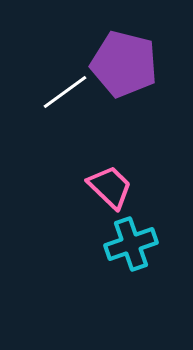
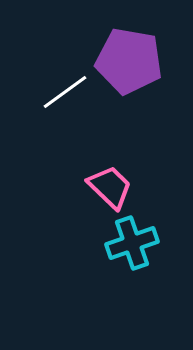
purple pentagon: moved 5 px right, 3 px up; rotated 4 degrees counterclockwise
cyan cross: moved 1 px right, 1 px up
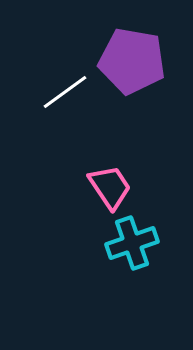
purple pentagon: moved 3 px right
pink trapezoid: rotated 12 degrees clockwise
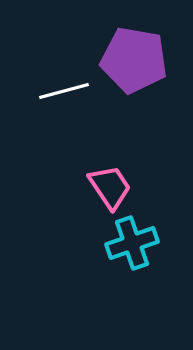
purple pentagon: moved 2 px right, 1 px up
white line: moved 1 px left, 1 px up; rotated 21 degrees clockwise
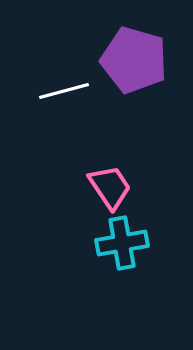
purple pentagon: rotated 6 degrees clockwise
cyan cross: moved 10 px left; rotated 9 degrees clockwise
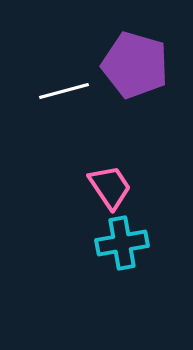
purple pentagon: moved 1 px right, 5 px down
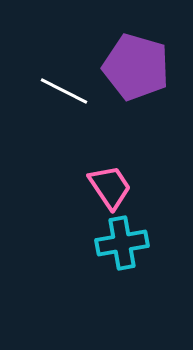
purple pentagon: moved 1 px right, 2 px down
white line: rotated 42 degrees clockwise
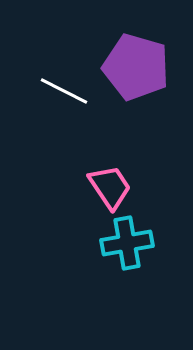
cyan cross: moved 5 px right
